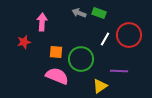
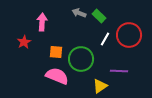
green rectangle: moved 3 px down; rotated 24 degrees clockwise
red star: rotated 16 degrees counterclockwise
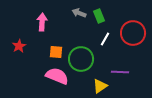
green rectangle: rotated 24 degrees clockwise
red circle: moved 4 px right, 2 px up
red star: moved 5 px left, 4 px down
purple line: moved 1 px right, 1 px down
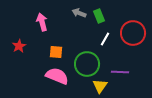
pink arrow: rotated 18 degrees counterclockwise
green circle: moved 6 px right, 5 px down
yellow triangle: rotated 21 degrees counterclockwise
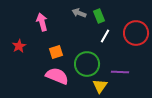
red circle: moved 3 px right
white line: moved 3 px up
orange square: rotated 24 degrees counterclockwise
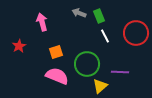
white line: rotated 56 degrees counterclockwise
yellow triangle: rotated 14 degrees clockwise
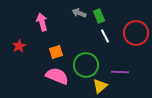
green circle: moved 1 px left, 1 px down
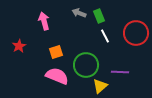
pink arrow: moved 2 px right, 1 px up
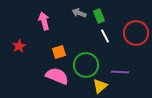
orange square: moved 3 px right
